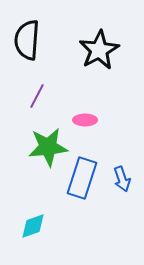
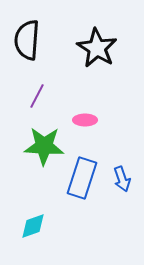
black star: moved 2 px left, 2 px up; rotated 12 degrees counterclockwise
green star: moved 4 px left, 1 px up; rotated 9 degrees clockwise
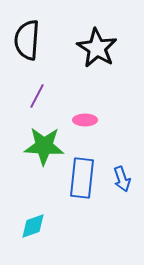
blue rectangle: rotated 12 degrees counterclockwise
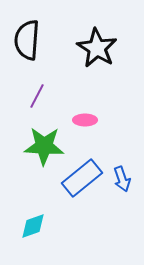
blue rectangle: rotated 45 degrees clockwise
